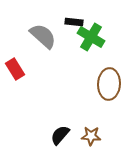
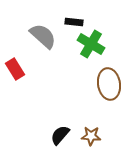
green cross: moved 7 px down
brown ellipse: rotated 12 degrees counterclockwise
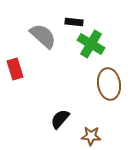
red rectangle: rotated 15 degrees clockwise
black semicircle: moved 16 px up
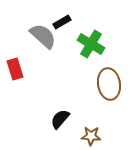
black rectangle: moved 12 px left; rotated 36 degrees counterclockwise
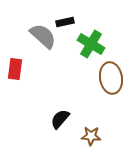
black rectangle: moved 3 px right; rotated 18 degrees clockwise
red rectangle: rotated 25 degrees clockwise
brown ellipse: moved 2 px right, 6 px up
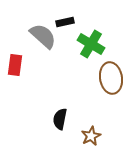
red rectangle: moved 4 px up
black semicircle: rotated 30 degrees counterclockwise
brown star: rotated 30 degrees counterclockwise
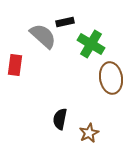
brown star: moved 2 px left, 3 px up
